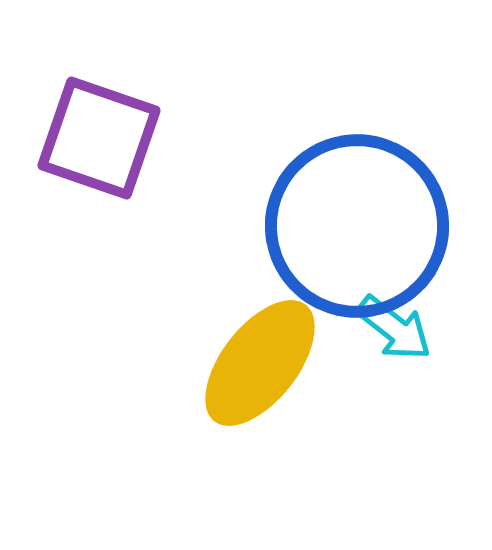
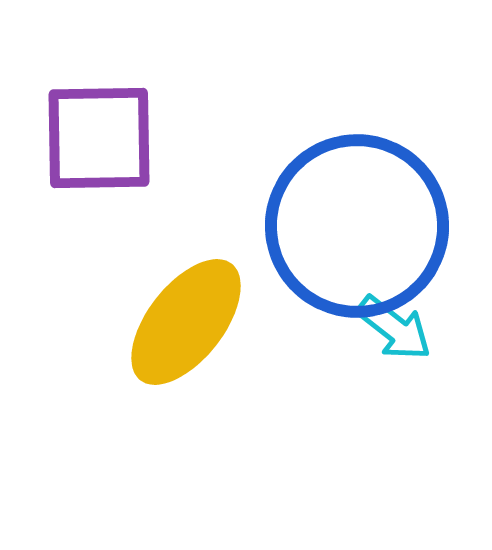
purple square: rotated 20 degrees counterclockwise
yellow ellipse: moved 74 px left, 41 px up
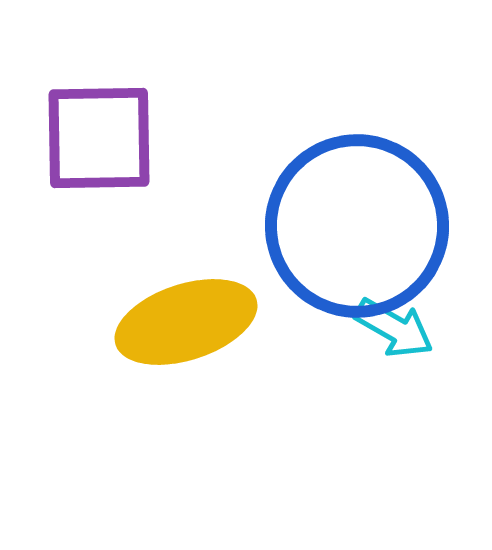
yellow ellipse: rotated 34 degrees clockwise
cyan arrow: rotated 8 degrees counterclockwise
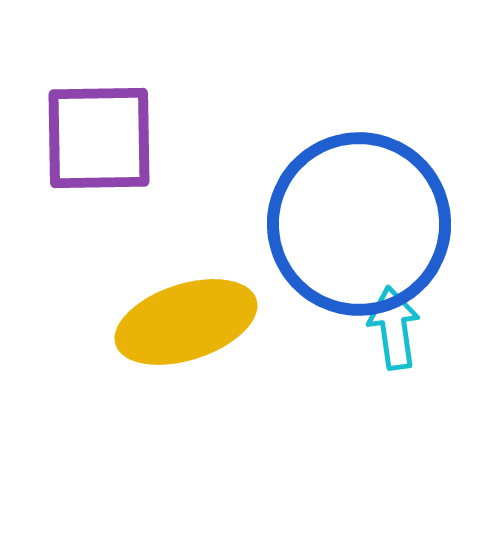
blue circle: moved 2 px right, 2 px up
cyan arrow: rotated 128 degrees counterclockwise
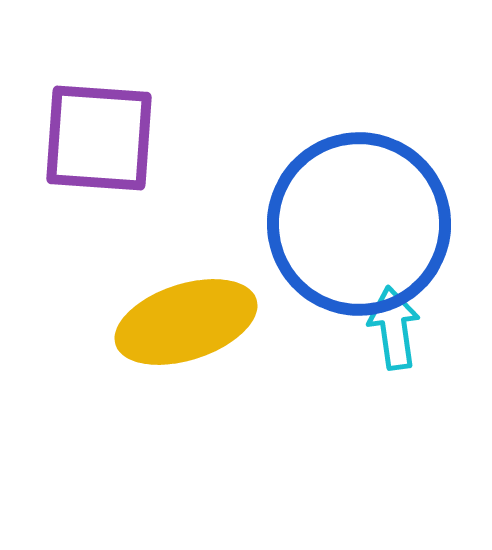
purple square: rotated 5 degrees clockwise
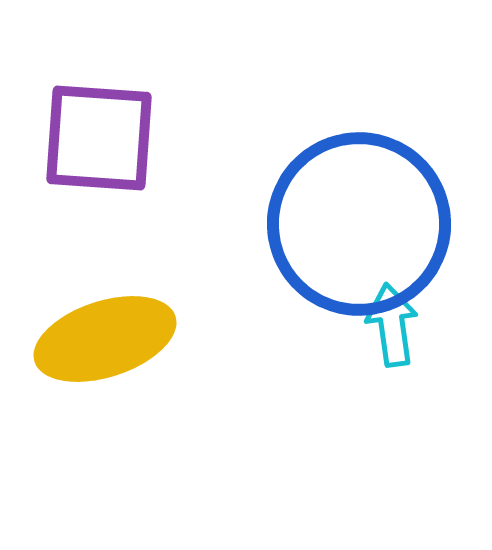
yellow ellipse: moved 81 px left, 17 px down
cyan arrow: moved 2 px left, 3 px up
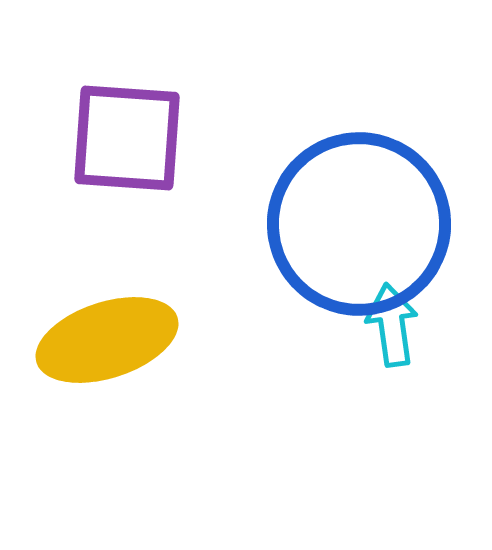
purple square: moved 28 px right
yellow ellipse: moved 2 px right, 1 px down
